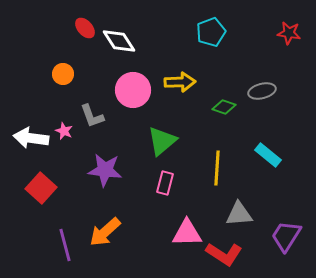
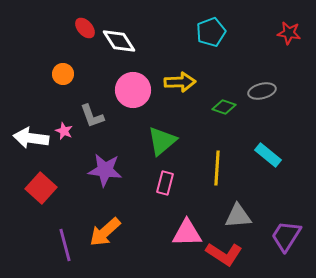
gray triangle: moved 1 px left, 2 px down
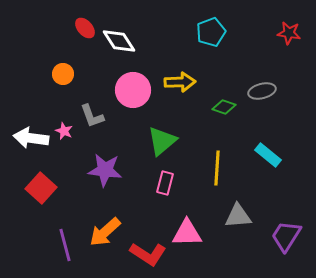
red L-shape: moved 76 px left
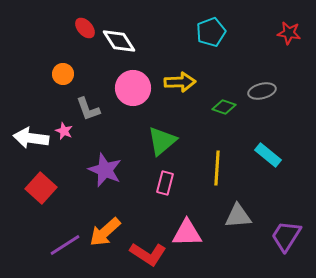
pink circle: moved 2 px up
gray L-shape: moved 4 px left, 7 px up
purple star: rotated 16 degrees clockwise
purple line: rotated 72 degrees clockwise
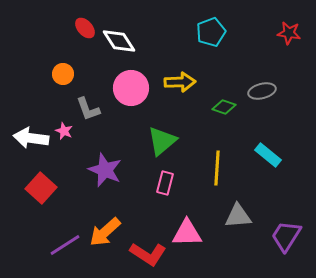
pink circle: moved 2 px left
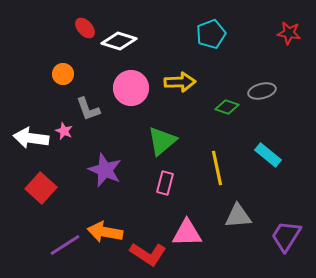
cyan pentagon: moved 2 px down
white diamond: rotated 40 degrees counterclockwise
green diamond: moved 3 px right
yellow line: rotated 16 degrees counterclockwise
orange arrow: rotated 52 degrees clockwise
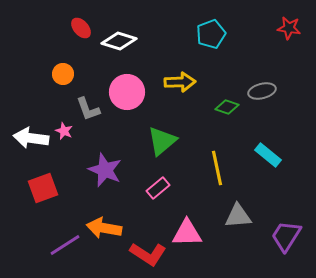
red ellipse: moved 4 px left
red star: moved 5 px up
pink circle: moved 4 px left, 4 px down
pink rectangle: moved 7 px left, 5 px down; rotated 35 degrees clockwise
red square: moved 2 px right; rotated 28 degrees clockwise
orange arrow: moved 1 px left, 4 px up
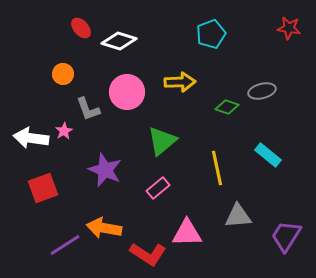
pink star: rotated 18 degrees clockwise
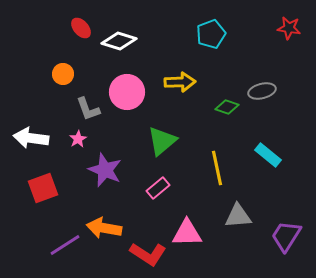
pink star: moved 14 px right, 8 px down
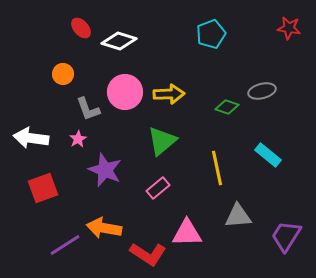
yellow arrow: moved 11 px left, 12 px down
pink circle: moved 2 px left
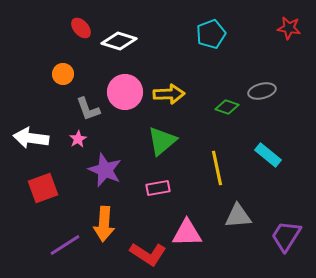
pink rectangle: rotated 30 degrees clockwise
orange arrow: moved 4 px up; rotated 96 degrees counterclockwise
